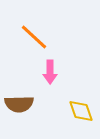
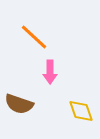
brown semicircle: rotated 20 degrees clockwise
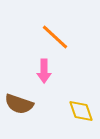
orange line: moved 21 px right
pink arrow: moved 6 px left, 1 px up
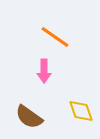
orange line: rotated 8 degrees counterclockwise
brown semicircle: moved 10 px right, 13 px down; rotated 16 degrees clockwise
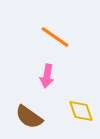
pink arrow: moved 3 px right, 5 px down; rotated 10 degrees clockwise
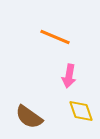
orange line: rotated 12 degrees counterclockwise
pink arrow: moved 22 px right
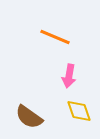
yellow diamond: moved 2 px left
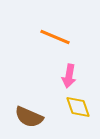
yellow diamond: moved 1 px left, 4 px up
brown semicircle: rotated 12 degrees counterclockwise
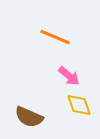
pink arrow: rotated 60 degrees counterclockwise
yellow diamond: moved 1 px right, 2 px up
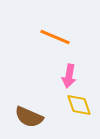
pink arrow: rotated 60 degrees clockwise
